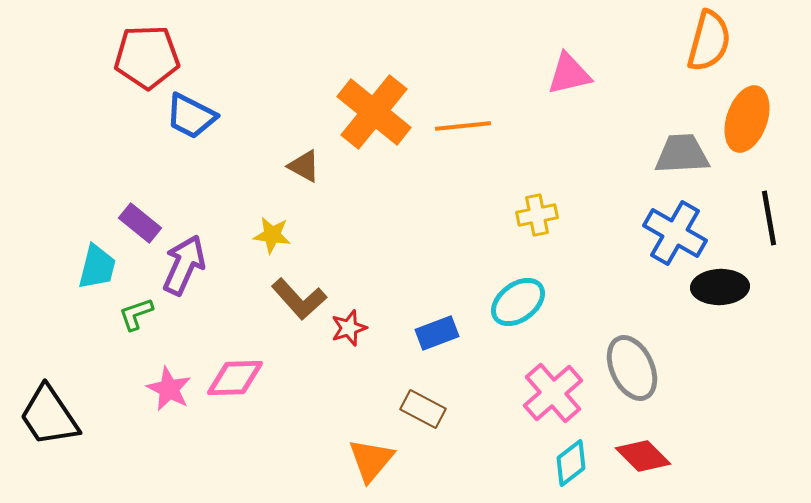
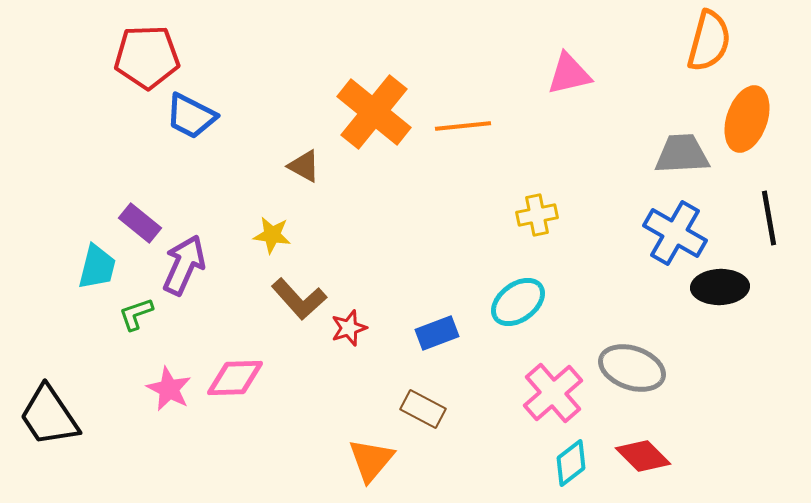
gray ellipse: rotated 46 degrees counterclockwise
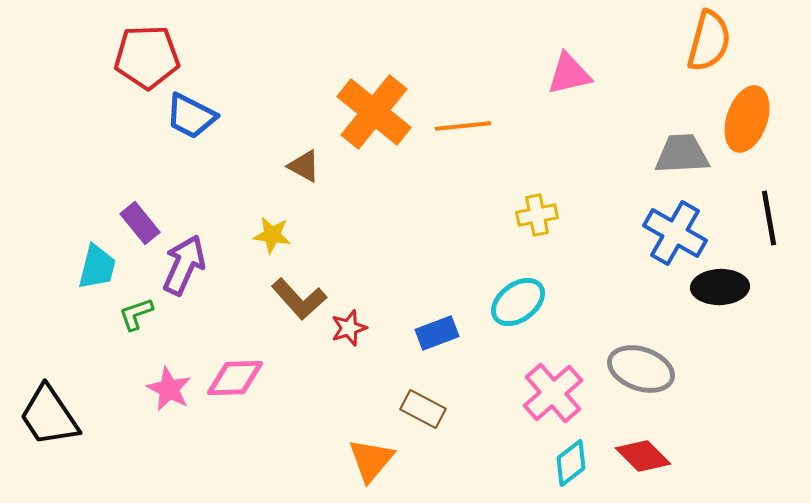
purple rectangle: rotated 12 degrees clockwise
gray ellipse: moved 9 px right, 1 px down
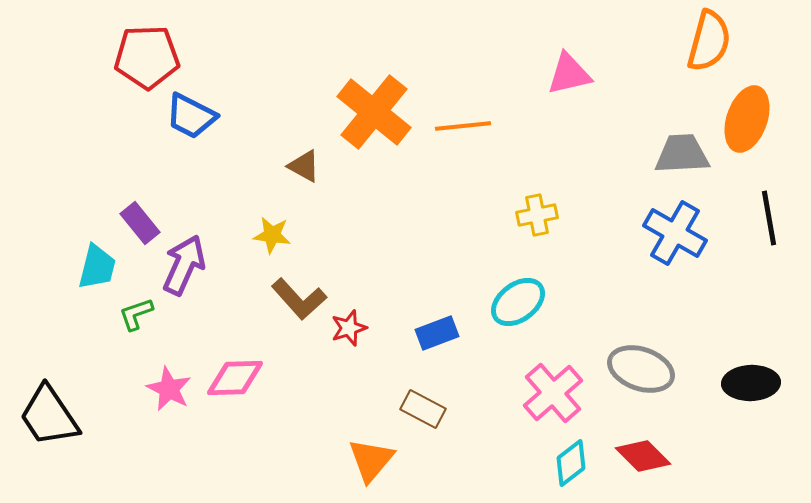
black ellipse: moved 31 px right, 96 px down
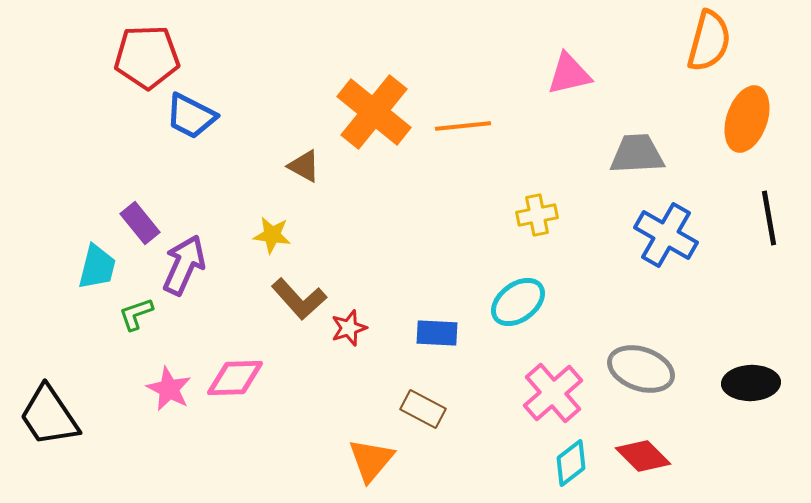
gray trapezoid: moved 45 px left
blue cross: moved 9 px left, 2 px down
blue rectangle: rotated 24 degrees clockwise
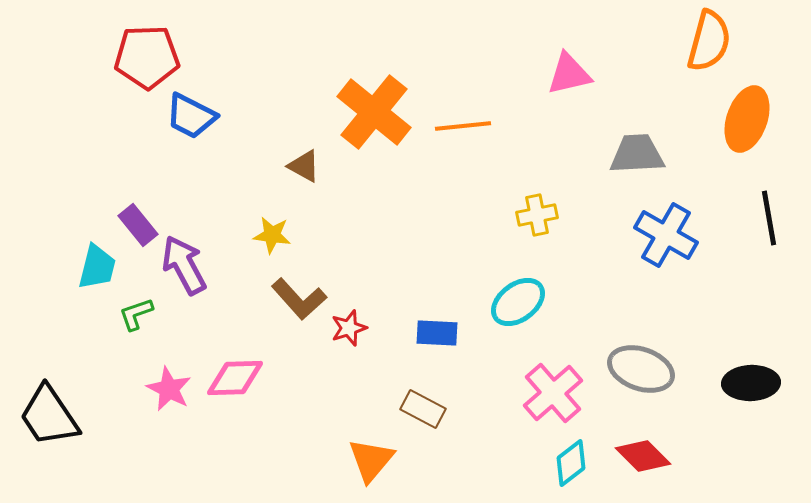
purple rectangle: moved 2 px left, 2 px down
purple arrow: rotated 52 degrees counterclockwise
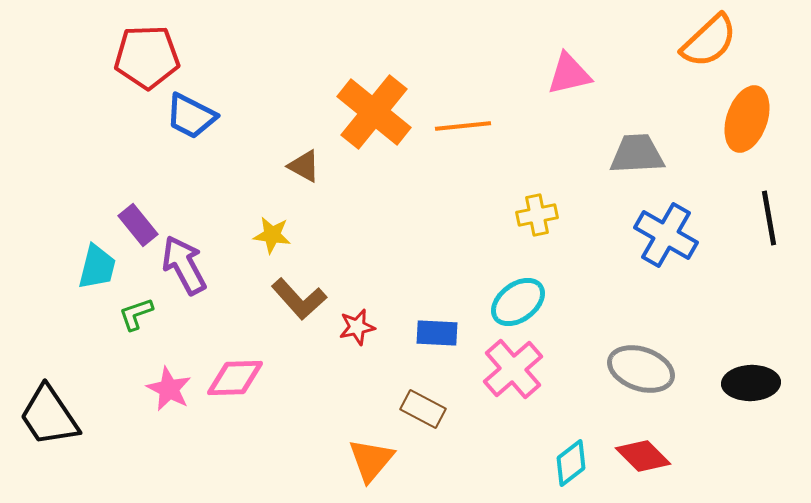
orange semicircle: rotated 32 degrees clockwise
red star: moved 8 px right, 1 px up; rotated 6 degrees clockwise
pink cross: moved 40 px left, 24 px up
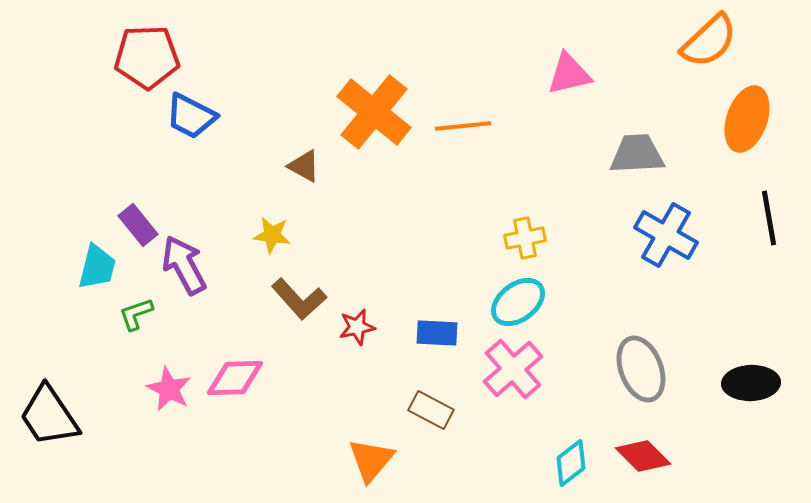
yellow cross: moved 12 px left, 23 px down
gray ellipse: rotated 50 degrees clockwise
brown rectangle: moved 8 px right, 1 px down
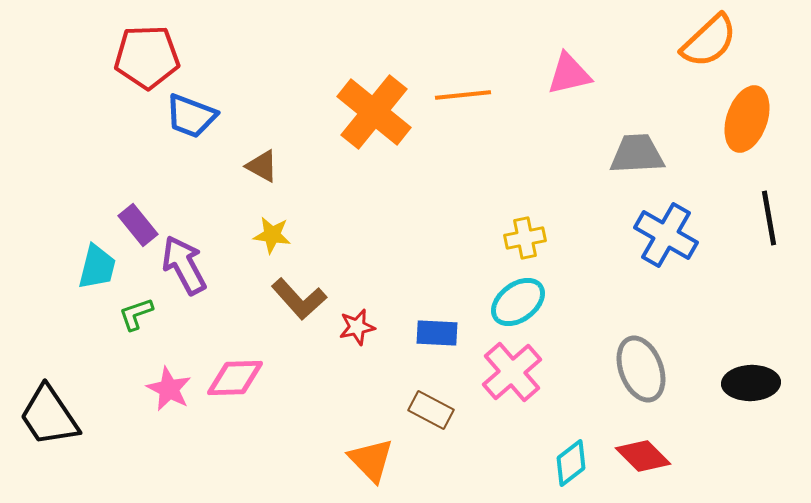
blue trapezoid: rotated 6 degrees counterclockwise
orange line: moved 31 px up
brown triangle: moved 42 px left
pink cross: moved 1 px left, 3 px down
orange triangle: rotated 24 degrees counterclockwise
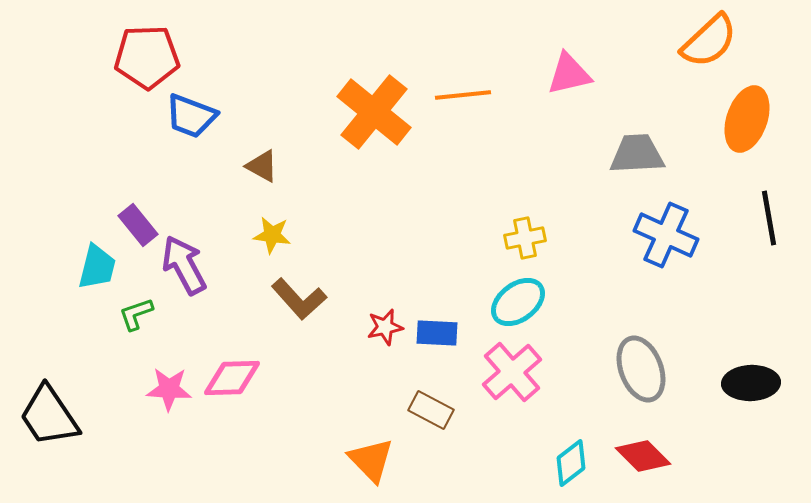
blue cross: rotated 6 degrees counterclockwise
red star: moved 28 px right
pink diamond: moved 3 px left
pink star: rotated 24 degrees counterclockwise
